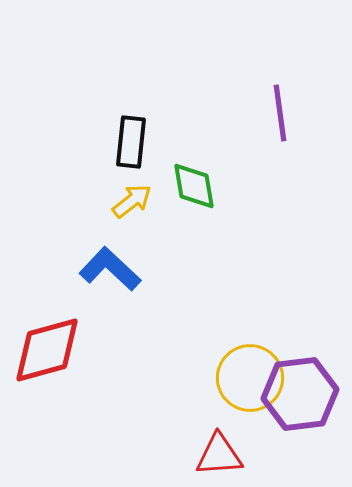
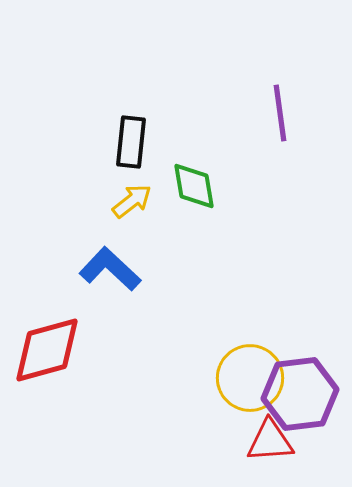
red triangle: moved 51 px right, 14 px up
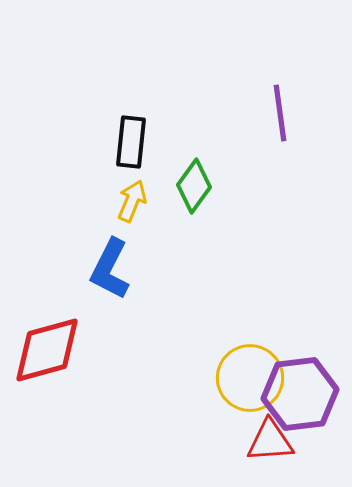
green diamond: rotated 46 degrees clockwise
yellow arrow: rotated 30 degrees counterclockwise
blue L-shape: rotated 106 degrees counterclockwise
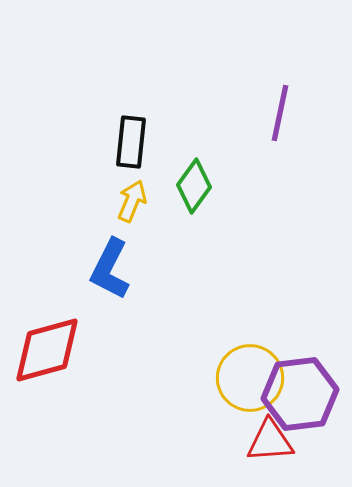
purple line: rotated 20 degrees clockwise
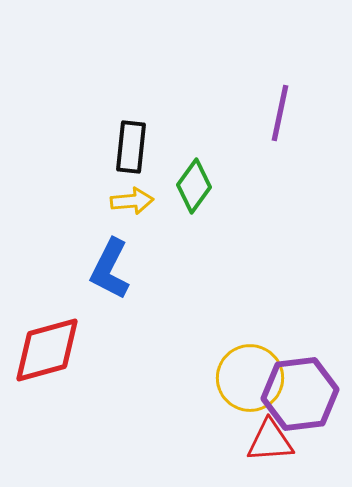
black rectangle: moved 5 px down
yellow arrow: rotated 63 degrees clockwise
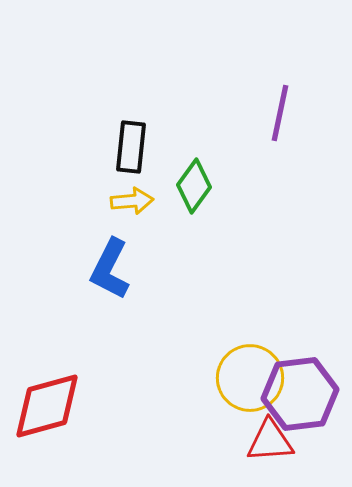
red diamond: moved 56 px down
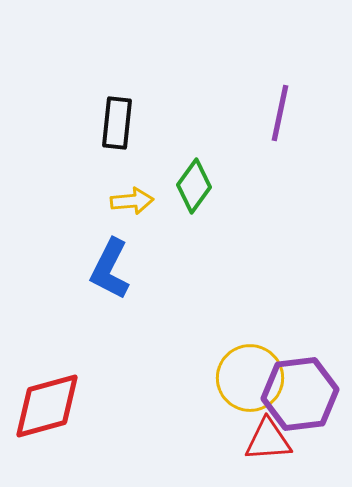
black rectangle: moved 14 px left, 24 px up
red triangle: moved 2 px left, 1 px up
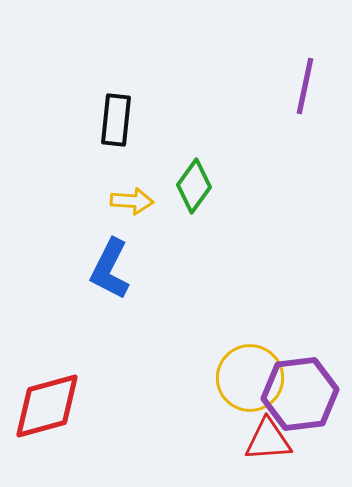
purple line: moved 25 px right, 27 px up
black rectangle: moved 1 px left, 3 px up
yellow arrow: rotated 9 degrees clockwise
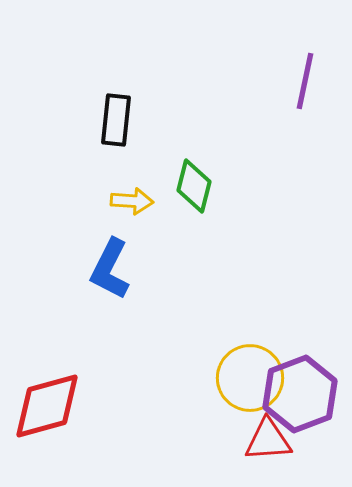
purple line: moved 5 px up
green diamond: rotated 22 degrees counterclockwise
purple hexagon: rotated 14 degrees counterclockwise
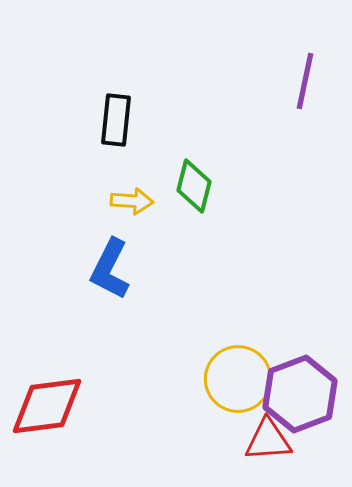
yellow circle: moved 12 px left, 1 px down
red diamond: rotated 8 degrees clockwise
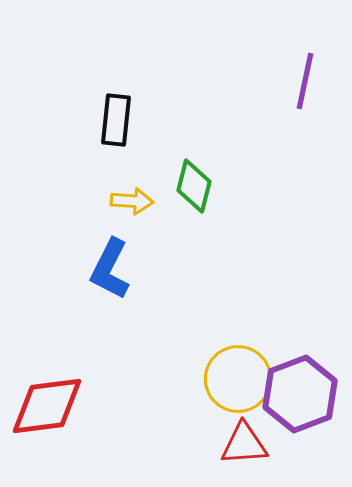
red triangle: moved 24 px left, 4 px down
